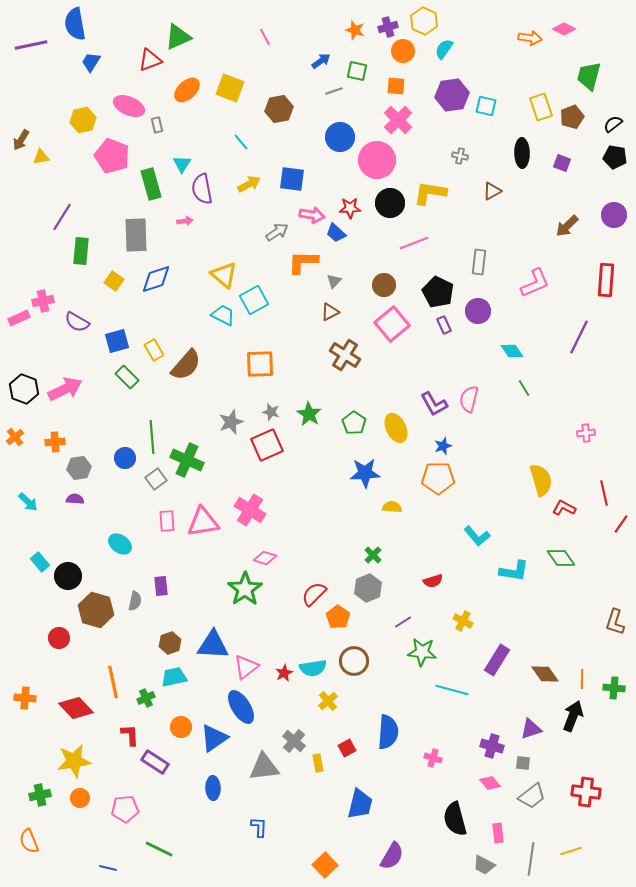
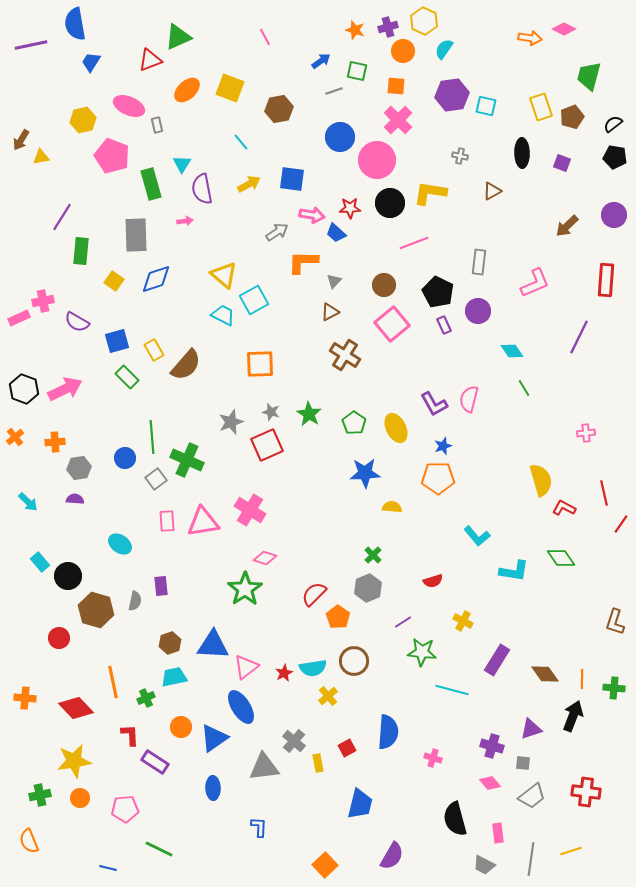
yellow cross at (328, 701): moved 5 px up
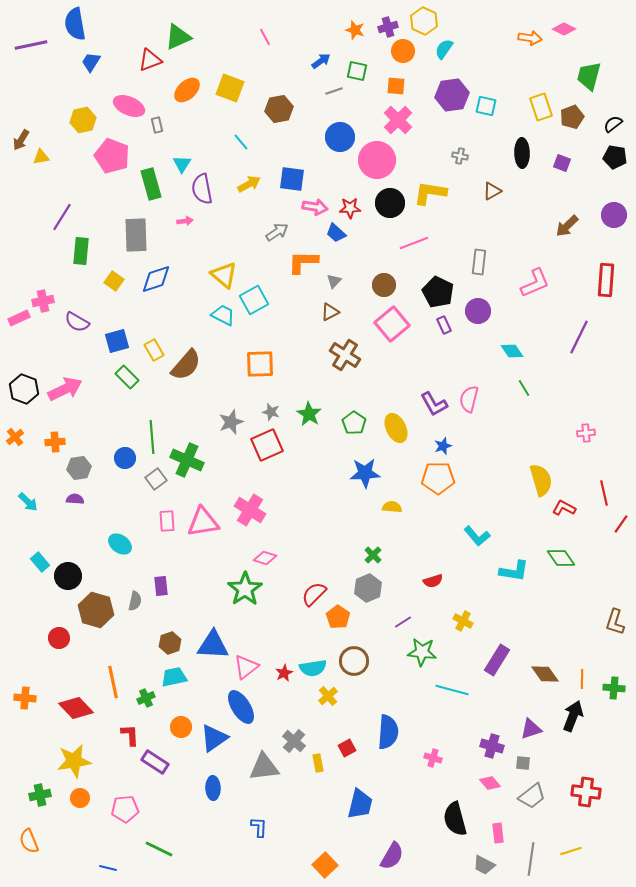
pink arrow at (312, 215): moved 3 px right, 8 px up
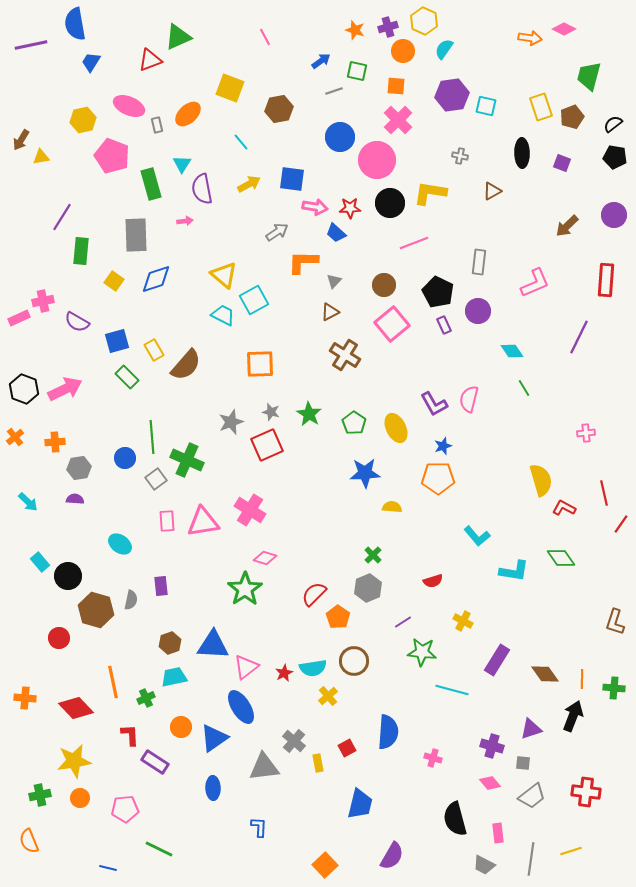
orange ellipse at (187, 90): moved 1 px right, 24 px down
gray semicircle at (135, 601): moved 4 px left, 1 px up
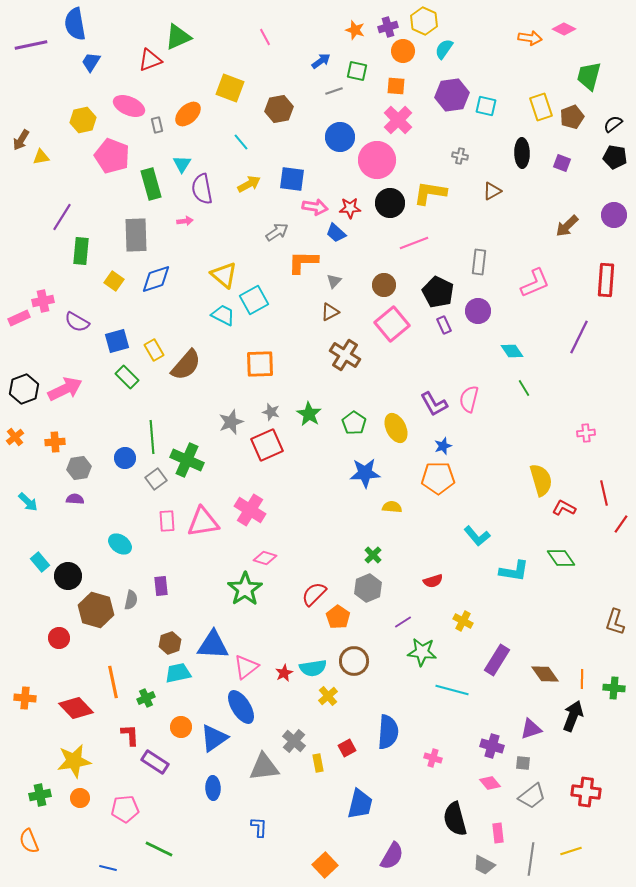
black hexagon at (24, 389): rotated 20 degrees clockwise
cyan trapezoid at (174, 677): moved 4 px right, 4 px up
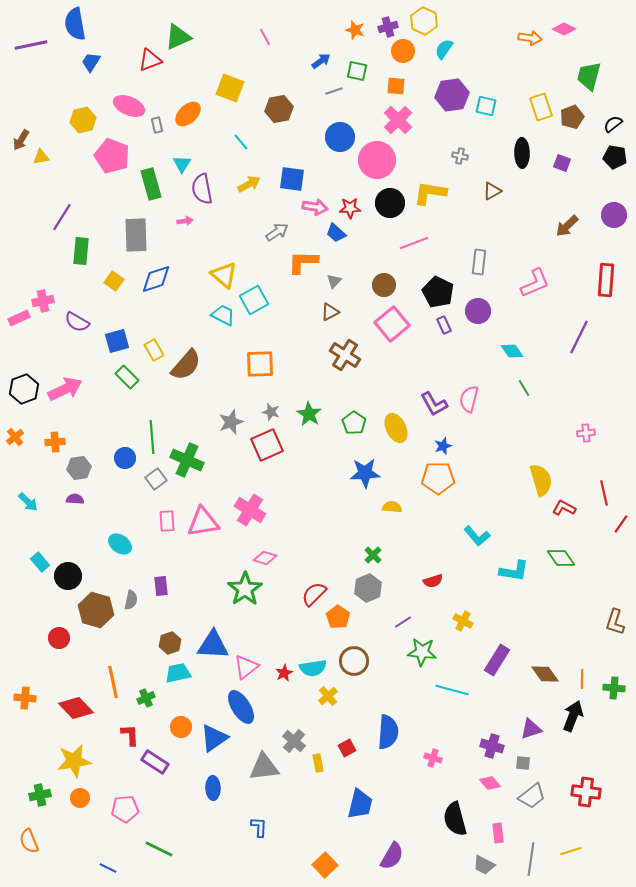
blue line at (108, 868): rotated 12 degrees clockwise
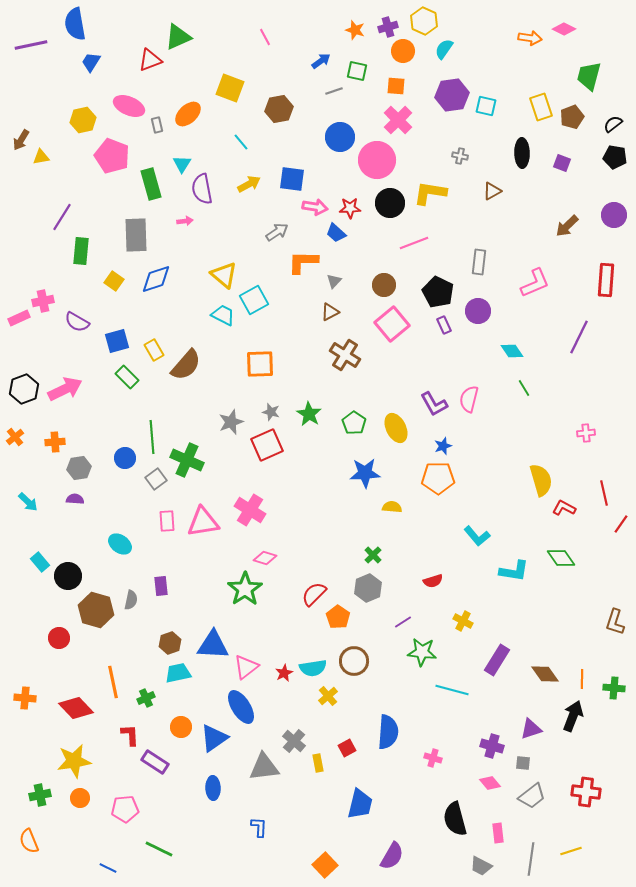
gray trapezoid at (484, 865): moved 3 px left, 1 px down
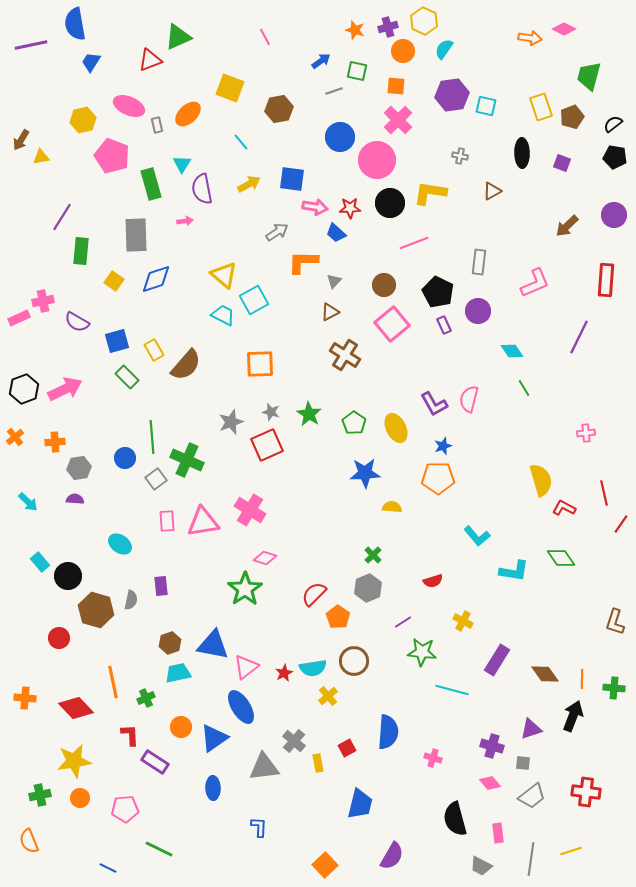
blue triangle at (213, 645): rotated 8 degrees clockwise
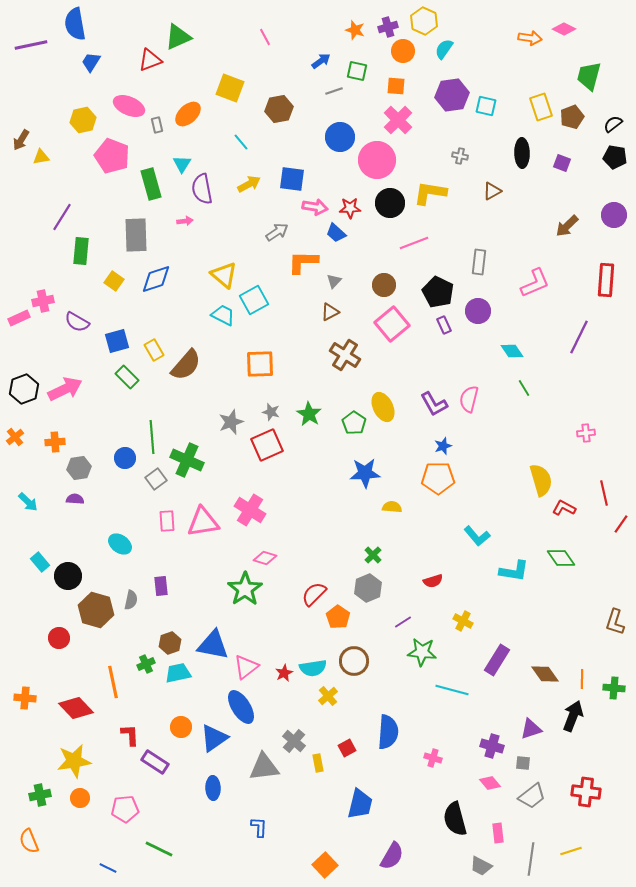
yellow ellipse at (396, 428): moved 13 px left, 21 px up
green cross at (146, 698): moved 34 px up
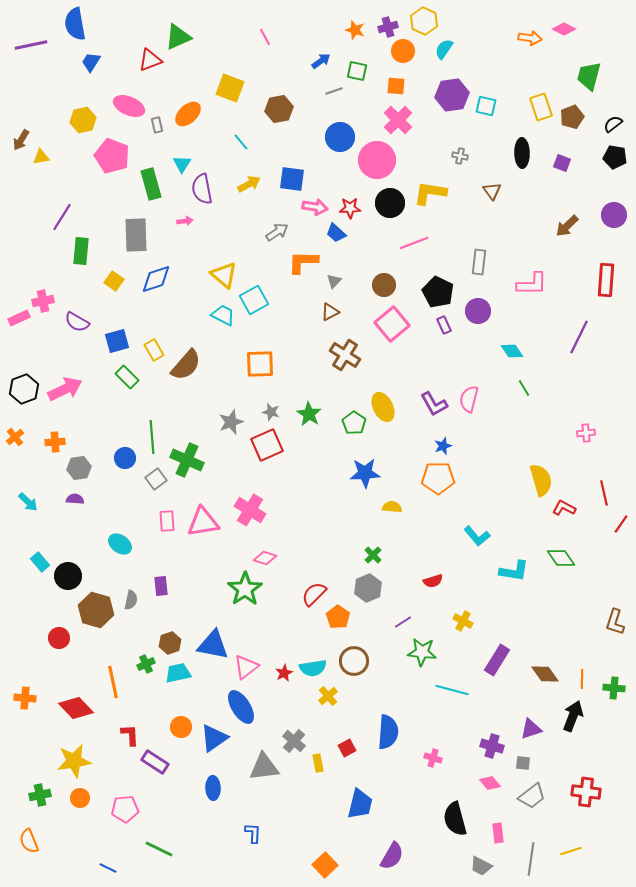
brown triangle at (492, 191): rotated 36 degrees counterclockwise
pink L-shape at (535, 283): moved 3 px left, 1 px down; rotated 24 degrees clockwise
blue L-shape at (259, 827): moved 6 px left, 6 px down
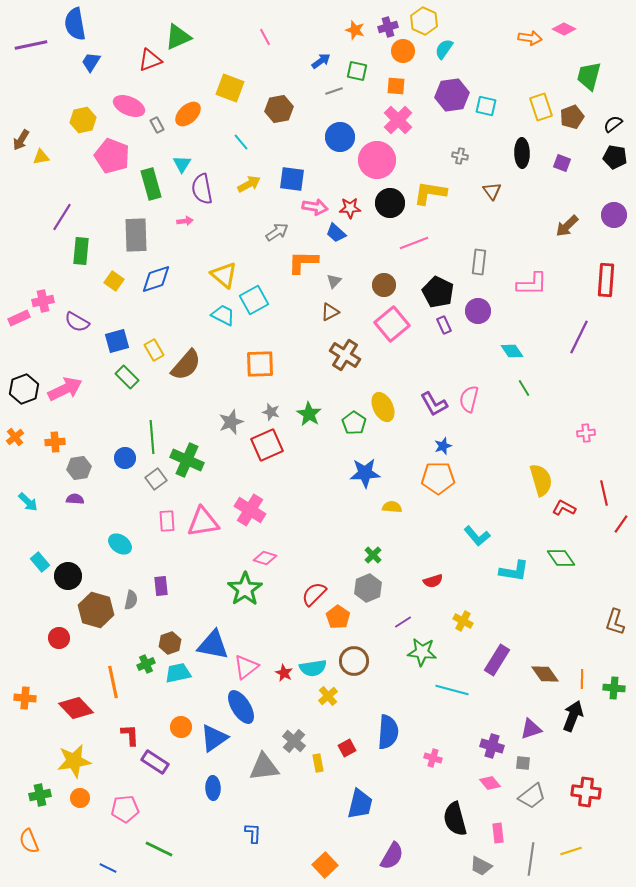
gray rectangle at (157, 125): rotated 14 degrees counterclockwise
red star at (284, 673): rotated 18 degrees counterclockwise
